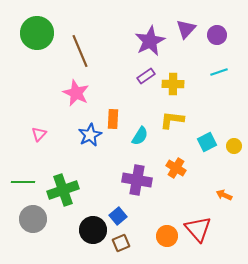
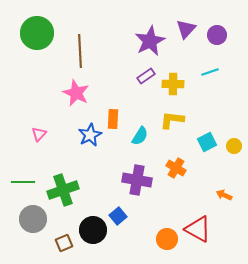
brown line: rotated 20 degrees clockwise
cyan line: moved 9 px left
red triangle: rotated 20 degrees counterclockwise
orange circle: moved 3 px down
brown square: moved 57 px left
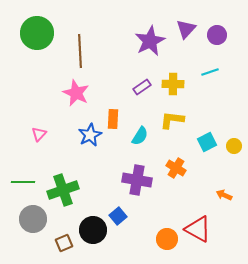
purple rectangle: moved 4 px left, 11 px down
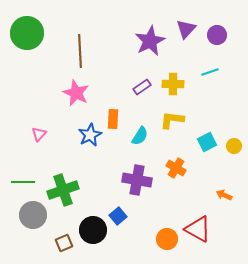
green circle: moved 10 px left
gray circle: moved 4 px up
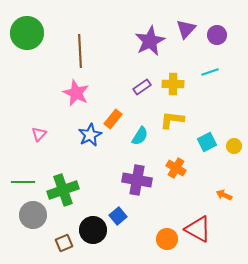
orange rectangle: rotated 36 degrees clockwise
